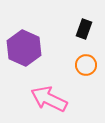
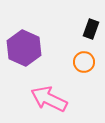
black rectangle: moved 7 px right
orange circle: moved 2 px left, 3 px up
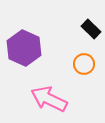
black rectangle: rotated 66 degrees counterclockwise
orange circle: moved 2 px down
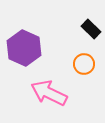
pink arrow: moved 6 px up
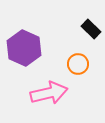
orange circle: moved 6 px left
pink arrow: rotated 141 degrees clockwise
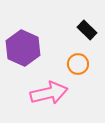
black rectangle: moved 4 px left, 1 px down
purple hexagon: moved 1 px left
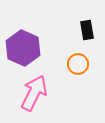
black rectangle: rotated 36 degrees clockwise
pink arrow: moved 15 px left; rotated 51 degrees counterclockwise
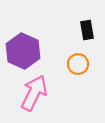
purple hexagon: moved 3 px down
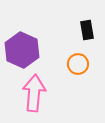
purple hexagon: moved 1 px left, 1 px up
pink arrow: rotated 21 degrees counterclockwise
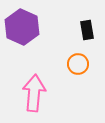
purple hexagon: moved 23 px up
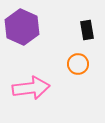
pink arrow: moved 3 px left, 5 px up; rotated 78 degrees clockwise
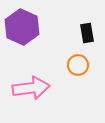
black rectangle: moved 3 px down
orange circle: moved 1 px down
